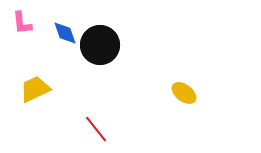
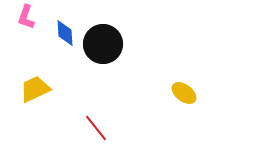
pink L-shape: moved 4 px right, 6 px up; rotated 25 degrees clockwise
blue diamond: rotated 16 degrees clockwise
black circle: moved 3 px right, 1 px up
red line: moved 1 px up
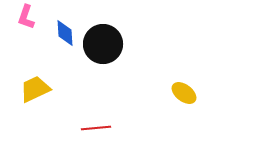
red line: rotated 56 degrees counterclockwise
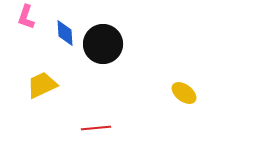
yellow trapezoid: moved 7 px right, 4 px up
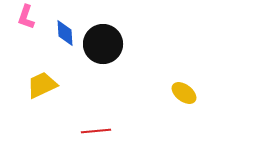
red line: moved 3 px down
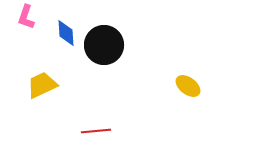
blue diamond: moved 1 px right
black circle: moved 1 px right, 1 px down
yellow ellipse: moved 4 px right, 7 px up
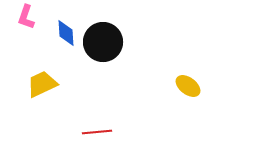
black circle: moved 1 px left, 3 px up
yellow trapezoid: moved 1 px up
red line: moved 1 px right, 1 px down
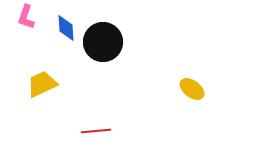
blue diamond: moved 5 px up
yellow ellipse: moved 4 px right, 3 px down
red line: moved 1 px left, 1 px up
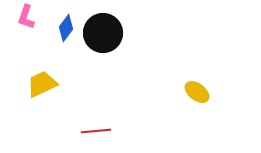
blue diamond: rotated 40 degrees clockwise
black circle: moved 9 px up
yellow ellipse: moved 5 px right, 3 px down
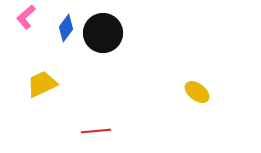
pink L-shape: rotated 30 degrees clockwise
